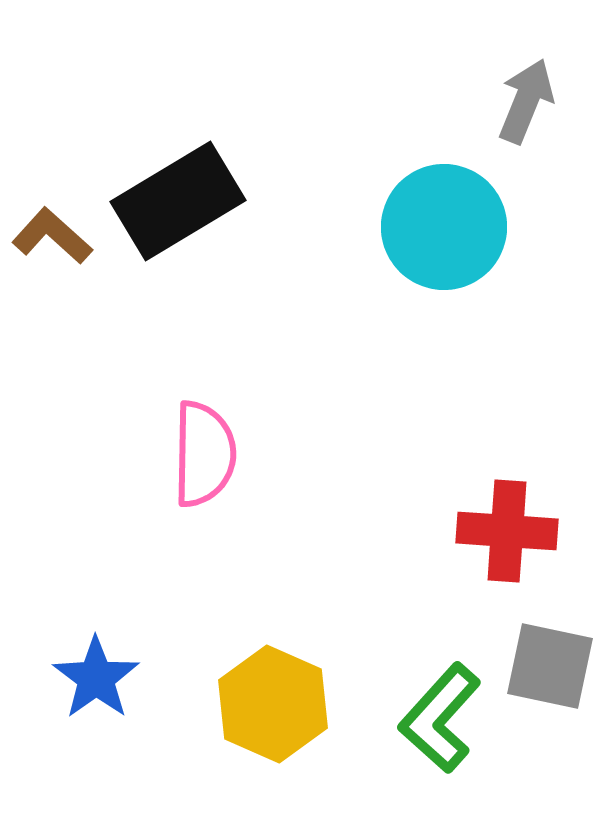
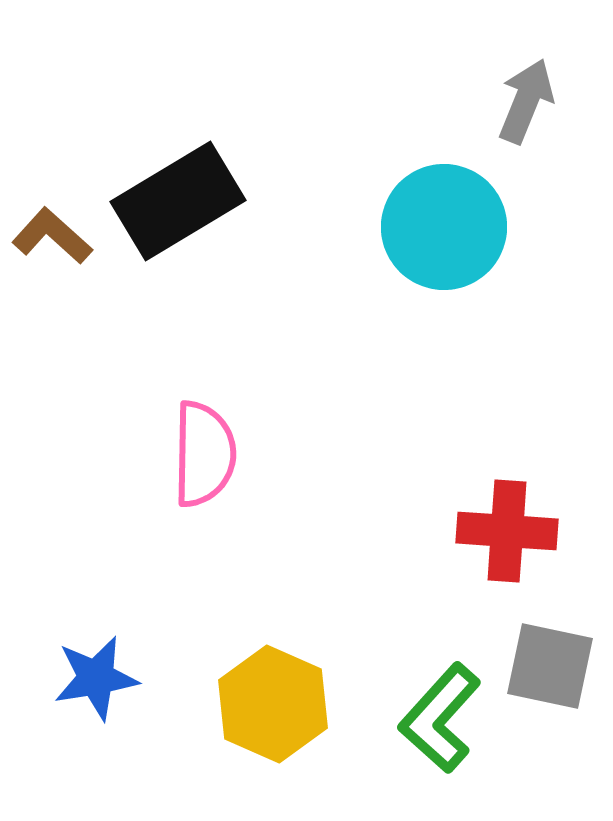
blue star: rotated 26 degrees clockwise
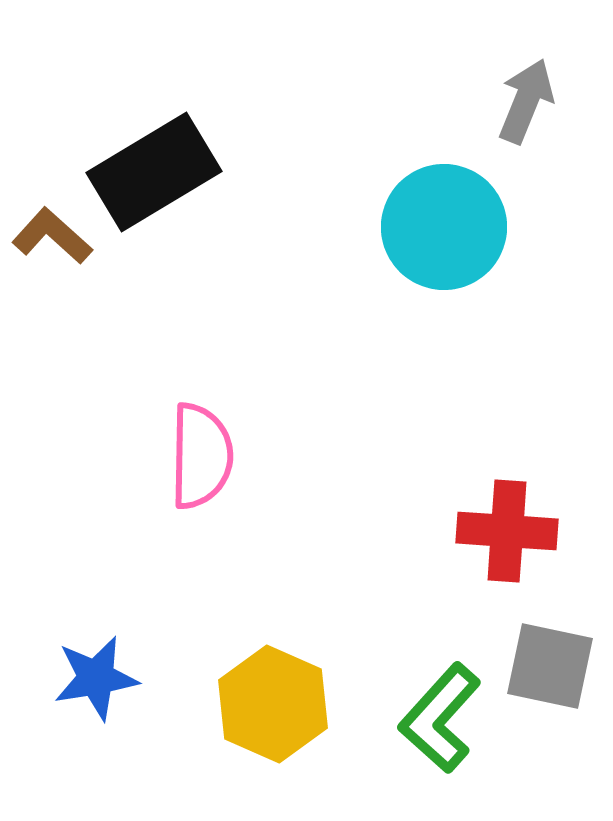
black rectangle: moved 24 px left, 29 px up
pink semicircle: moved 3 px left, 2 px down
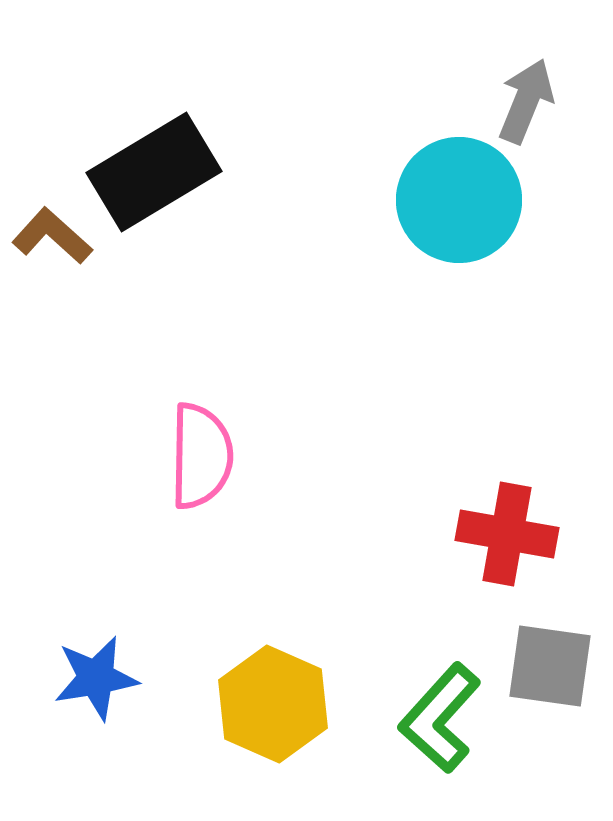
cyan circle: moved 15 px right, 27 px up
red cross: moved 3 px down; rotated 6 degrees clockwise
gray square: rotated 4 degrees counterclockwise
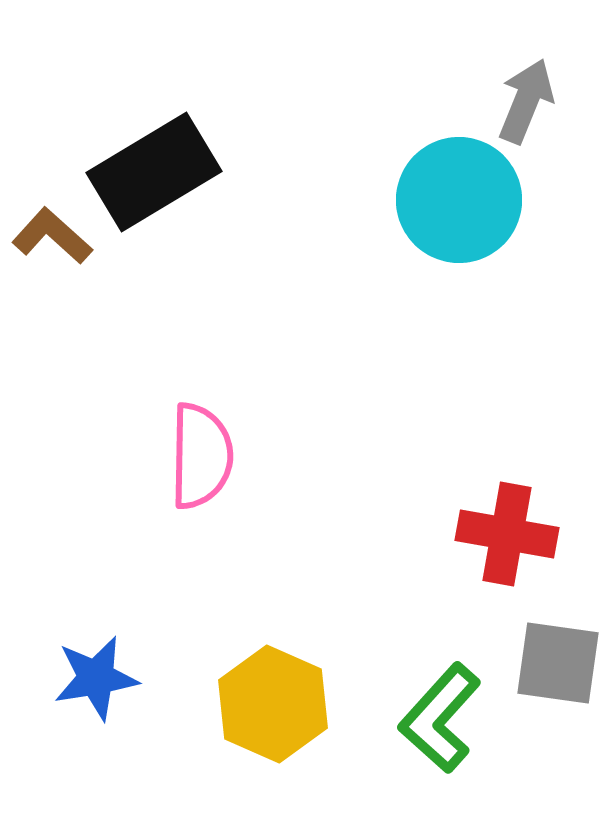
gray square: moved 8 px right, 3 px up
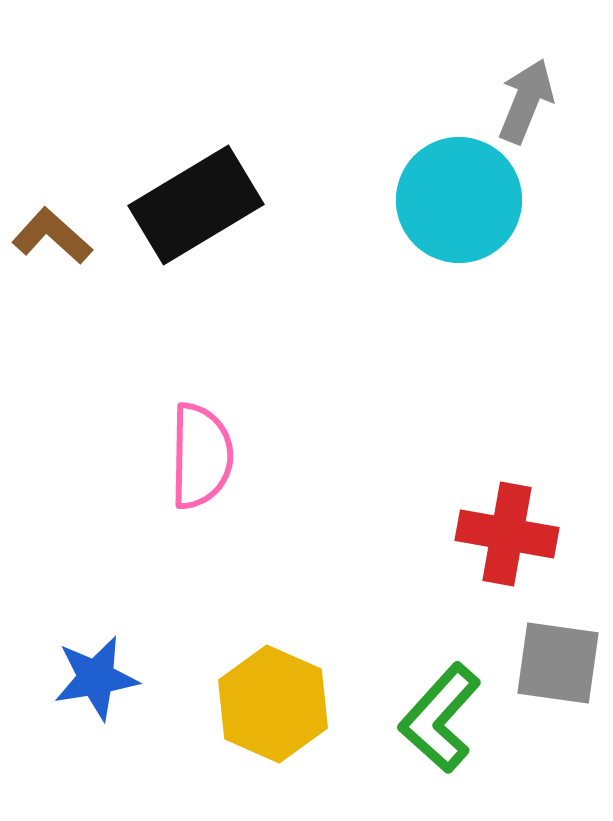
black rectangle: moved 42 px right, 33 px down
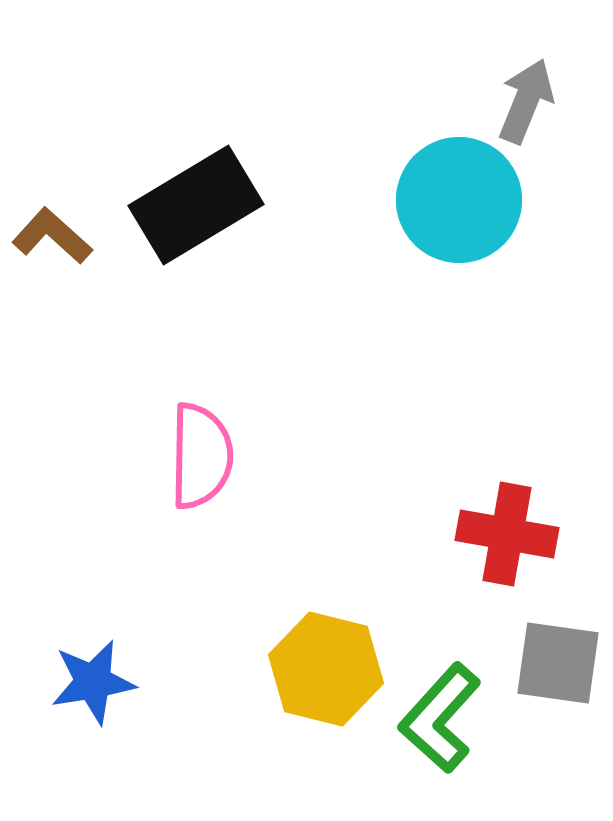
blue star: moved 3 px left, 4 px down
yellow hexagon: moved 53 px right, 35 px up; rotated 10 degrees counterclockwise
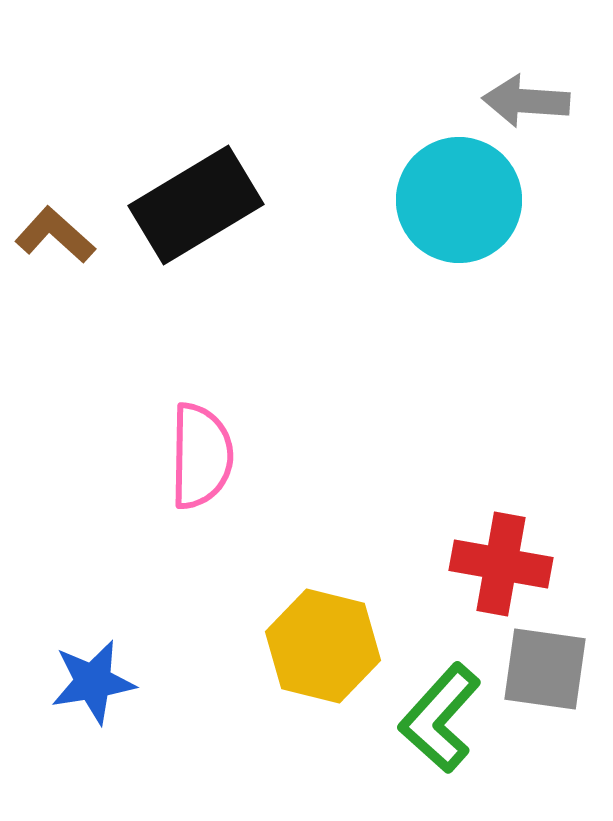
gray arrow: rotated 108 degrees counterclockwise
brown L-shape: moved 3 px right, 1 px up
red cross: moved 6 px left, 30 px down
gray square: moved 13 px left, 6 px down
yellow hexagon: moved 3 px left, 23 px up
